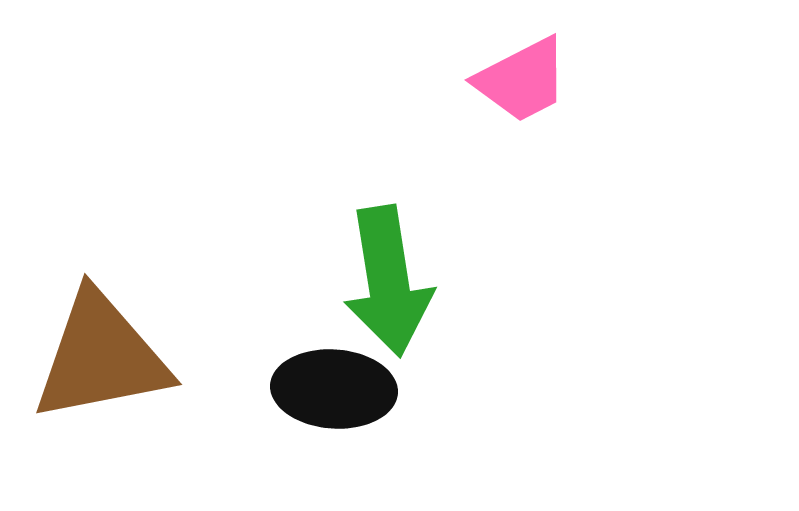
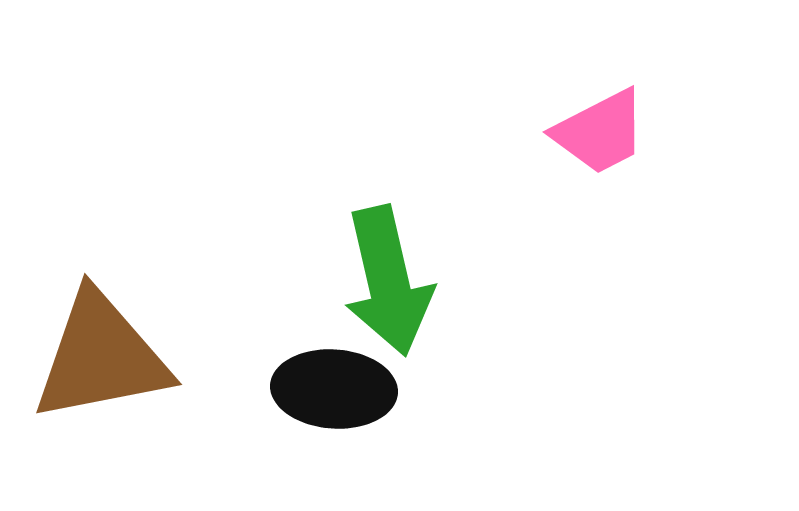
pink trapezoid: moved 78 px right, 52 px down
green arrow: rotated 4 degrees counterclockwise
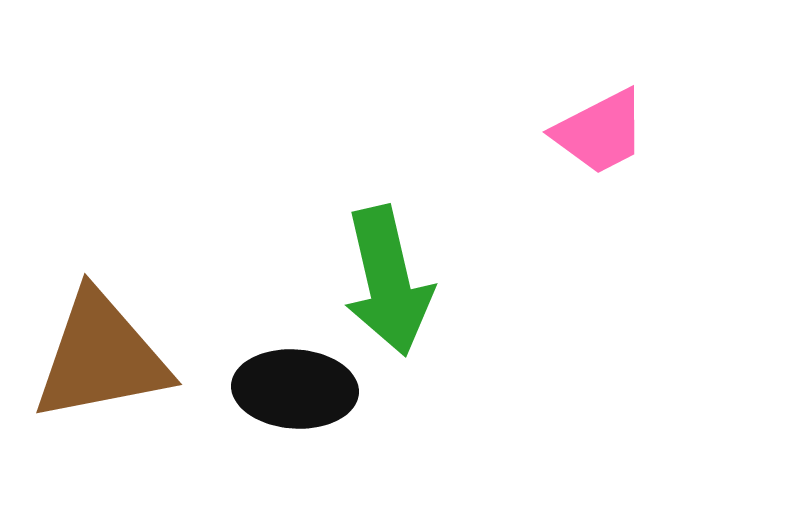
black ellipse: moved 39 px left
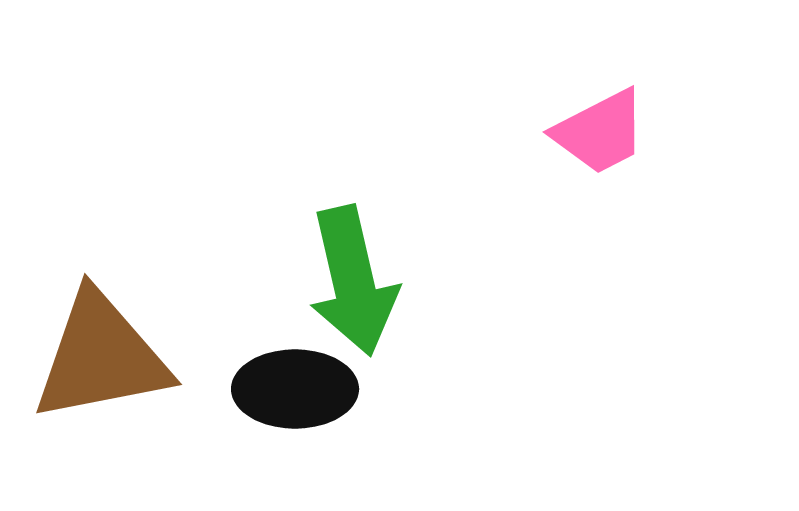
green arrow: moved 35 px left
black ellipse: rotated 4 degrees counterclockwise
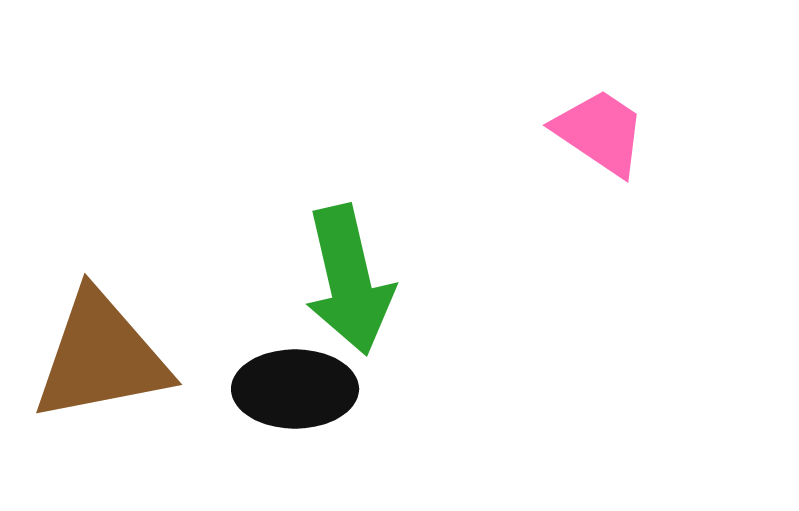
pink trapezoid: rotated 119 degrees counterclockwise
green arrow: moved 4 px left, 1 px up
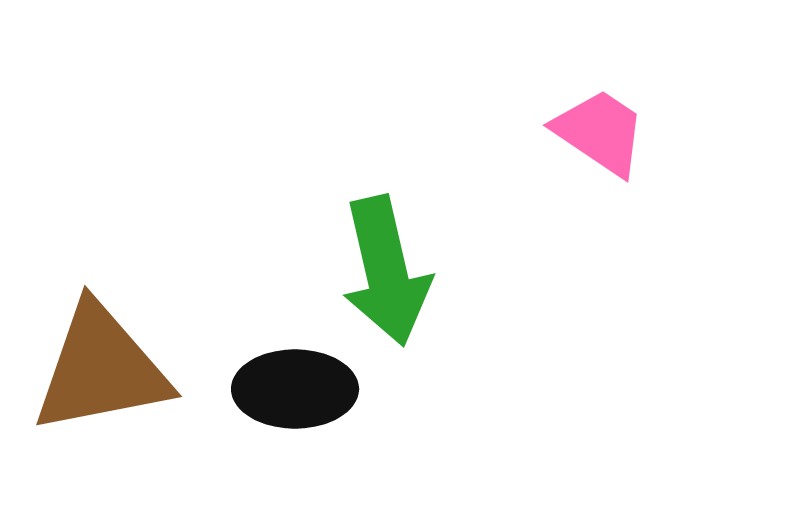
green arrow: moved 37 px right, 9 px up
brown triangle: moved 12 px down
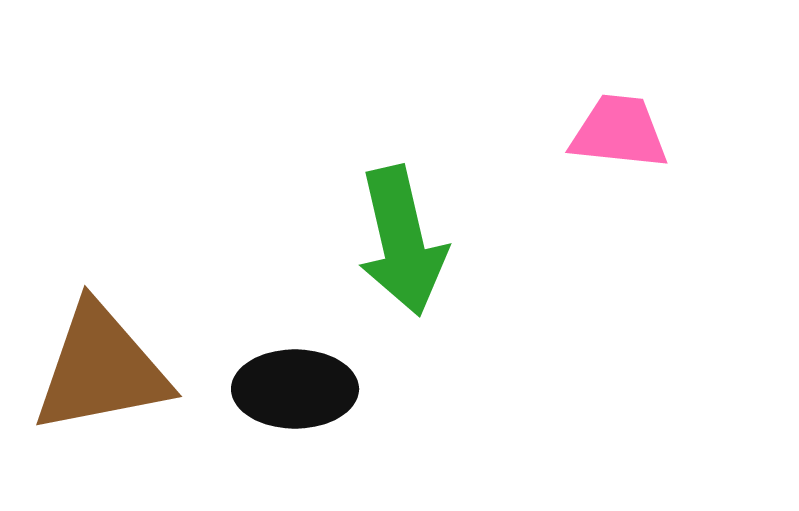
pink trapezoid: moved 19 px right; rotated 28 degrees counterclockwise
green arrow: moved 16 px right, 30 px up
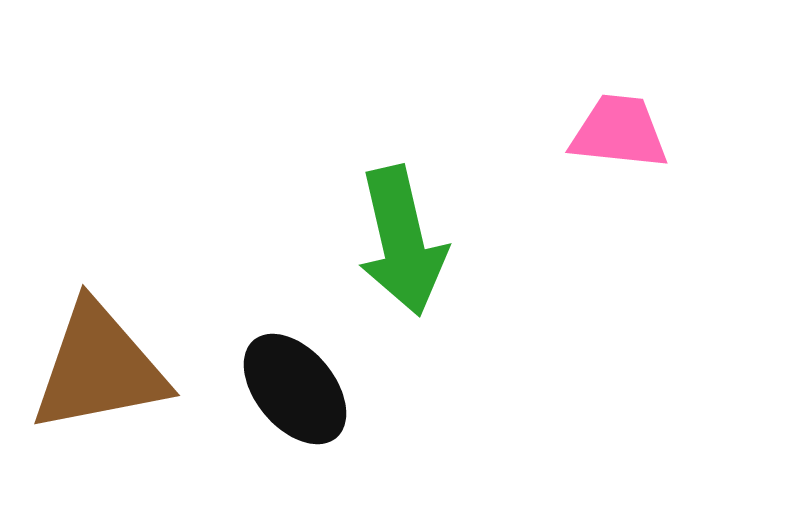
brown triangle: moved 2 px left, 1 px up
black ellipse: rotated 50 degrees clockwise
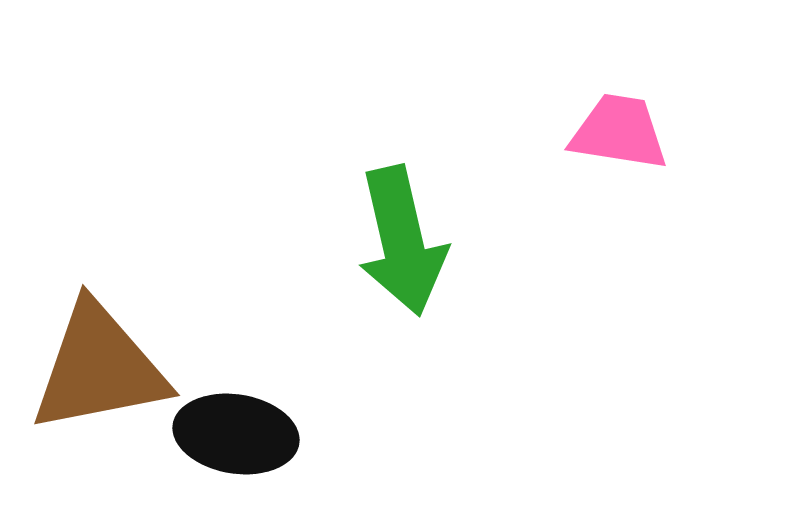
pink trapezoid: rotated 3 degrees clockwise
black ellipse: moved 59 px left, 45 px down; rotated 41 degrees counterclockwise
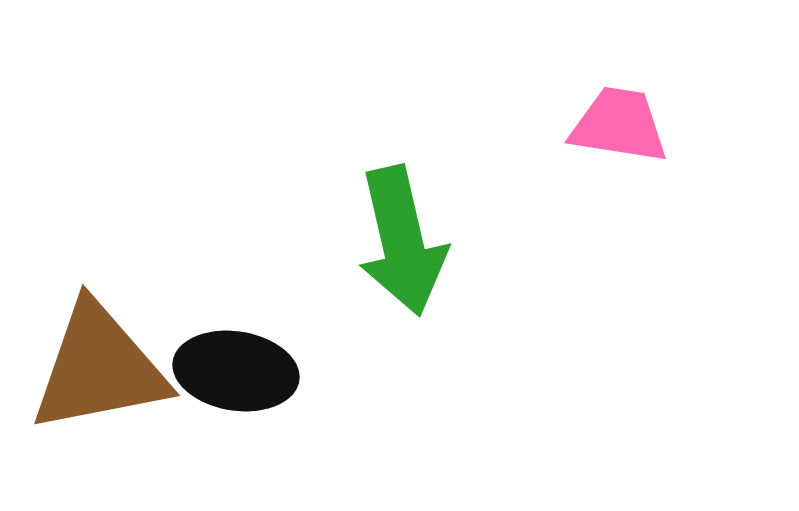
pink trapezoid: moved 7 px up
black ellipse: moved 63 px up
